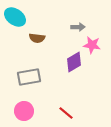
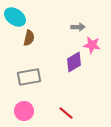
brown semicircle: moved 8 px left; rotated 84 degrees counterclockwise
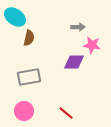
purple diamond: rotated 30 degrees clockwise
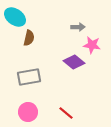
purple diamond: rotated 40 degrees clockwise
pink circle: moved 4 px right, 1 px down
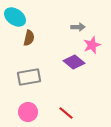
pink star: rotated 30 degrees counterclockwise
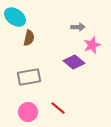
red line: moved 8 px left, 5 px up
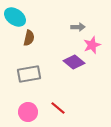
gray rectangle: moved 3 px up
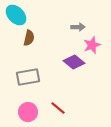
cyan ellipse: moved 1 px right, 2 px up; rotated 10 degrees clockwise
gray rectangle: moved 1 px left, 3 px down
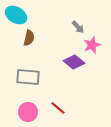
cyan ellipse: rotated 15 degrees counterclockwise
gray arrow: rotated 48 degrees clockwise
gray rectangle: rotated 15 degrees clockwise
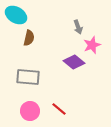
gray arrow: rotated 24 degrees clockwise
red line: moved 1 px right, 1 px down
pink circle: moved 2 px right, 1 px up
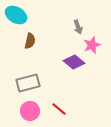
brown semicircle: moved 1 px right, 3 px down
gray rectangle: moved 6 px down; rotated 20 degrees counterclockwise
